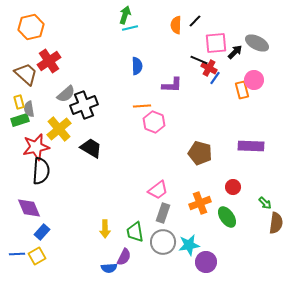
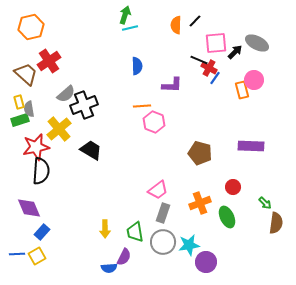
black trapezoid at (91, 148): moved 2 px down
green ellipse at (227, 217): rotated 10 degrees clockwise
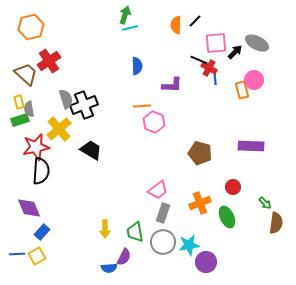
blue line at (215, 78): rotated 40 degrees counterclockwise
gray semicircle at (66, 94): moved 5 px down; rotated 66 degrees counterclockwise
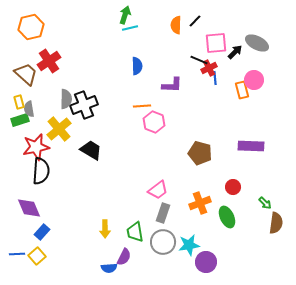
red cross at (209, 68): rotated 35 degrees clockwise
gray semicircle at (66, 99): rotated 18 degrees clockwise
yellow square at (37, 256): rotated 12 degrees counterclockwise
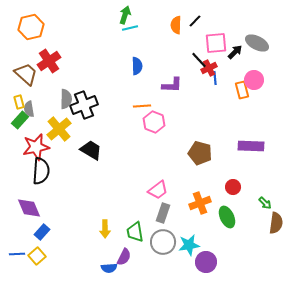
black line at (199, 60): rotated 24 degrees clockwise
green rectangle at (20, 120): rotated 30 degrees counterclockwise
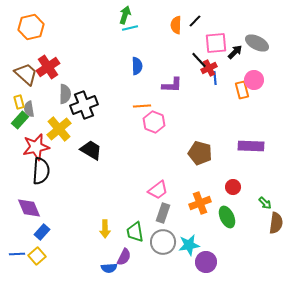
red cross at (49, 61): moved 1 px left, 6 px down
gray semicircle at (66, 99): moved 1 px left, 5 px up
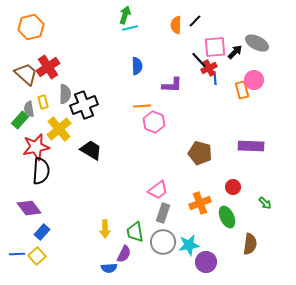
pink square at (216, 43): moved 1 px left, 4 px down
yellow rectangle at (19, 102): moved 24 px right
purple diamond at (29, 208): rotated 15 degrees counterclockwise
brown semicircle at (276, 223): moved 26 px left, 21 px down
purple semicircle at (124, 257): moved 3 px up
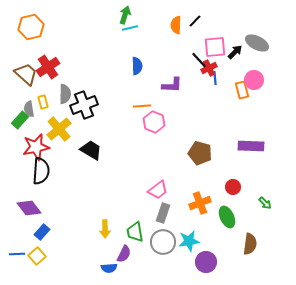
cyan star at (189, 245): moved 4 px up
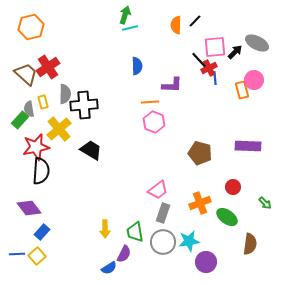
black cross at (84, 105): rotated 16 degrees clockwise
orange line at (142, 106): moved 8 px right, 4 px up
purple rectangle at (251, 146): moved 3 px left
green ellipse at (227, 217): rotated 30 degrees counterclockwise
blue semicircle at (109, 268): rotated 28 degrees counterclockwise
